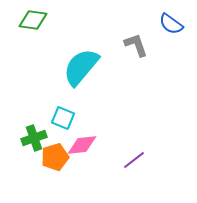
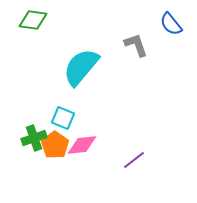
blue semicircle: rotated 15 degrees clockwise
orange pentagon: moved 12 px up; rotated 20 degrees counterclockwise
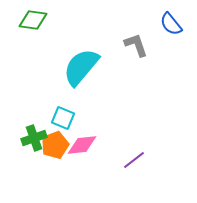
orange pentagon: rotated 16 degrees clockwise
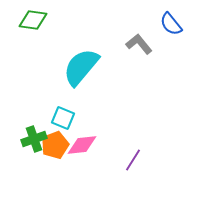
gray L-shape: moved 3 px right, 1 px up; rotated 20 degrees counterclockwise
green cross: moved 1 px down
purple line: moved 1 px left; rotated 20 degrees counterclockwise
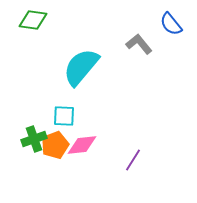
cyan square: moved 1 px right, 2 px up; rotated 20 degrees counterclockwise
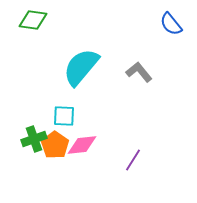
gray L-shape: moved 28 px down
orange pentagon: rotated 16 degrees counterclockwise
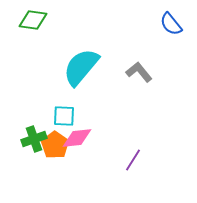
pink diamond: moved 5 px left, 7 px up
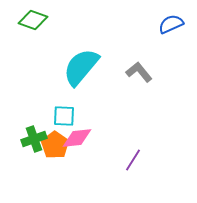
green diamond: rotated 12 degrees clockwise
blue semicircle: rotated 105 degrees clockwise
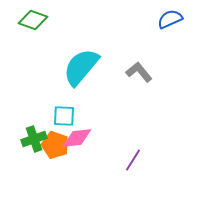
blue semicircle: moved 1 px left, 5 px up
orange pentagon: rotated 16 degrees counterclockwise
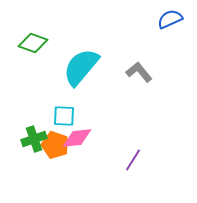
green diamond: moved 23 px down
